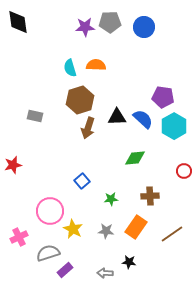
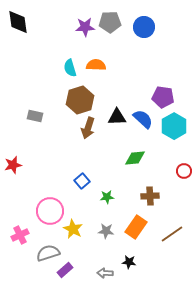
green star: moved 4 px left, 2 px up
pink cross: moved 1 px right, 2 px up
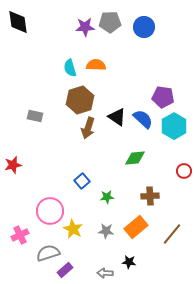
black triangle: rotated 36 degrees clockwise
orange rectangle: rotated 15 degrees clockwise
brown line: rotated 15 degrees counterclockwise
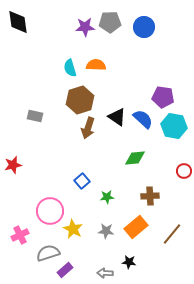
cyan hexagon: rotated 20 degrees counterclockwise
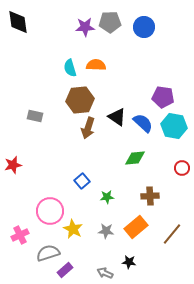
brown hexagon: rotated 12 degrees clockwise
blue semicircle: moved 4 px down
red circle: moved 2 px left, 3 px up
gray arrow: rotated 21 degrees clockwise
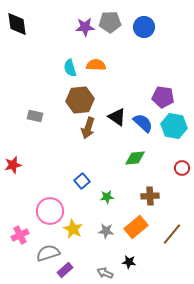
black diamond: moved 1 px left, 2 px down
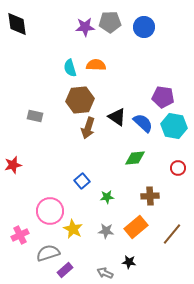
red circle: moved 4 px left
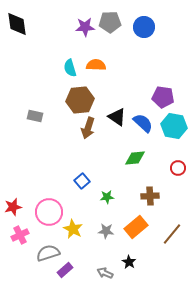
red star: moved 42 px down
pink circle: moved 1 px left, 1 px down
black star: rotated 24 degrees clockwise
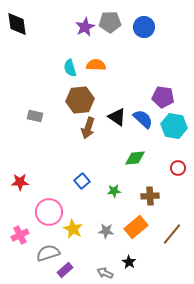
purple star: rotated 24 degrees counterclockwise
blue semicircle: moved 4 px up
green star: moved 7 px right, 6 px up
red star: moved 7 px right, 25 px up; rotated 12 degrees clockwise
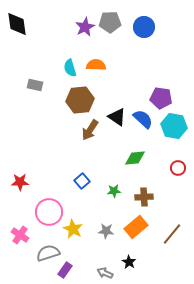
purple pentagon: moved 2 px left, 1 px down
gray rectangle: moved 31 px up
brown arrow: moved 2 px right, 2 px down; rotated 15 degrees clockwise
brown cross: moved 6 px left, 1 px down
pink cross: rotated 30 degrees counterclockwise
purple rectangle: rotated 14 degrees counterclockwise
